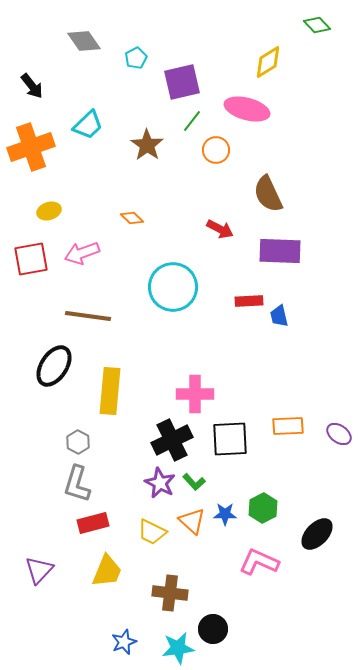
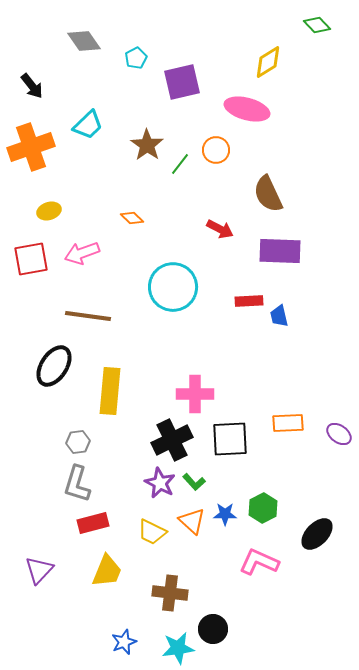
green line at (192, 121): moved 12 px left, 43 px down
orange rectangle at (288, 426): moved 3 px up
gray hexagon at (78, 442): rotated 25 degrees clockwise
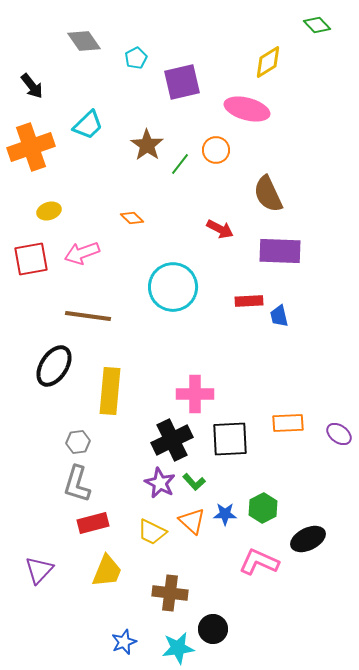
black ellipse at (317, 534): moved 9 px left, 5 px down; rotated 20 degrees clockwise
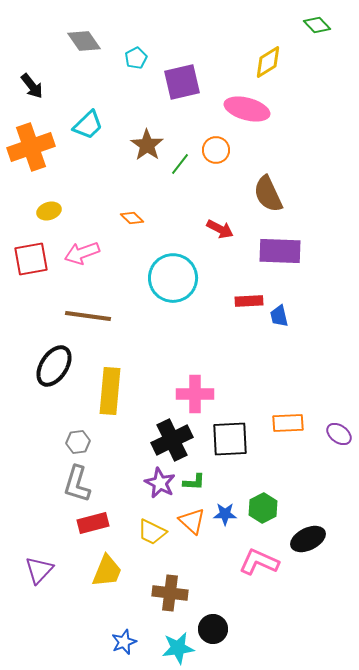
cyan circle at (173, 287): moved 9 px up
green L-shape at (194, 482): rotated 45 degrees counterclockwise
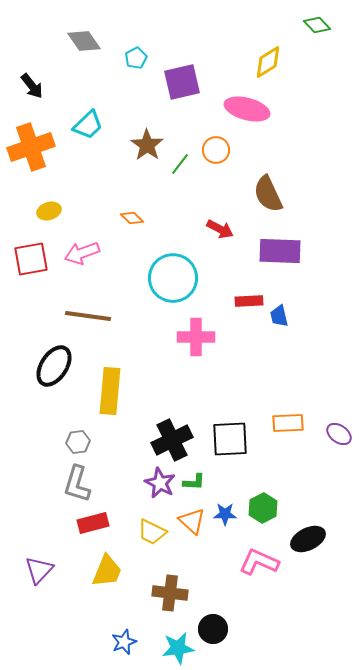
pink cross at (195, 394): moved 1 px right, 57 px up
